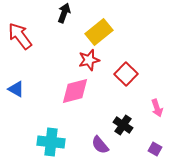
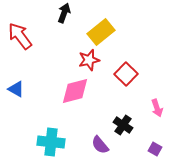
yellow rectangle: moved 2 px right
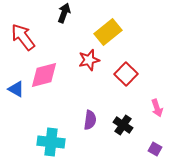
yellow rectangle: moved 7 px right
red arrow: moved 3 px right, 1 px down
pink diamond: moved 31 px left, 16 px up
purple semicircle: moved 10 px left, 25 px up; rotated 132 degrees counterclockwise
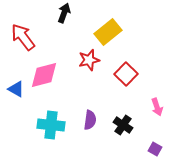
pink arrow: moved 1 px up
cyan cross: moved 17 px up
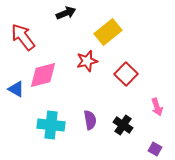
black arrow: moved 2 px right; rotated 48 degrees clockwise
red star: moved 2 px left, 1 px down
pink diamond: moved 1 px left
purple semicircle: rotated 18 degrees counterclockwise
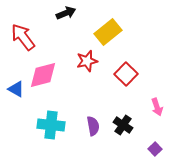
purple semicircle: moved 3 px right, 6 px down
purple square: rotated 16 degrees clockwise
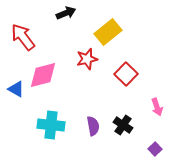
red star: moved 2 px up
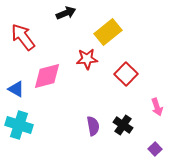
red star: rotated 10 degrees clockwise
pink diamond: moved 4 px right, 1 px down
cyan cross: moved 32 px left; rotated 12 degrees clockwise
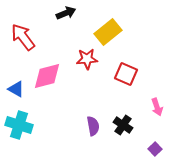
red square: rotated 20 degrees counterclockwise
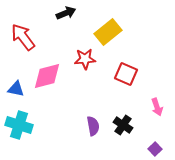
red star: moved 2 px left
blue triangle: rotated 18 degrees counterclockwise
